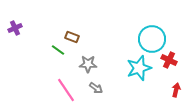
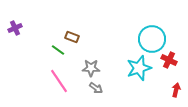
gray star: moved 3 px right, 4 px down
pink line: moved 7 px left, 9 px up
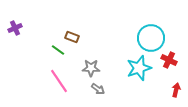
cyan circle: moved 1 px left, 1 px up
gray arrow: moved 2 px right, 1 px down
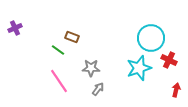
gray arrow: rotated 88 degrees counterclockwise
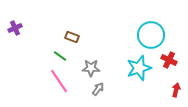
cyan circle: moved 3 px up
green line: moved 2 px right, 6 px down
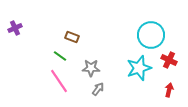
red arrow: moved 7 px left
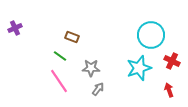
red cross: moved 3 px right, 1 px down
red arrow: rotated 32 degrees counterclockwise
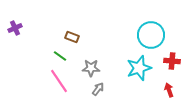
red cross: rotated 21 degrees counterclockwise
